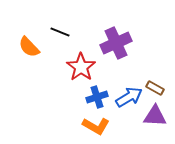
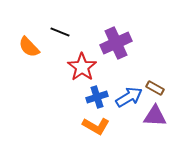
red star: moved 1 px right
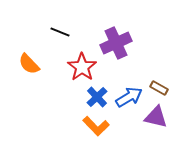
orange semicircle: moved 17 px down
brown rectangle: moved 4 px right
blue cross: rotated 25 degrees counterclockwise
purple triangle: moved 1 px right, 1 px down; rotated 10 degrees clockwise
orange L-shape: rotated 16 degrees clockwise
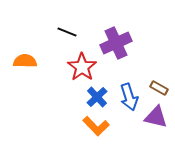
black line: moved 7 px right
orange semicircle: moved 4 px left, 3 px up; rotated 135 degrees clockwise
blue arrow: rotated 104 degrees clockwise
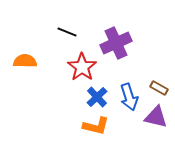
orange L-shape: rotated 32 degrees counterclockwise
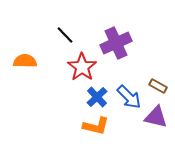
black line: moved 2 px left, 3 px down; rotated 24 degrees clockwise
brown rectangle: moved 1 px left, 2 px up
blue arrow: rotated 28 degrees counterclockwise
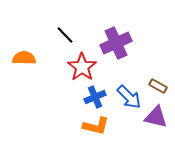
orange semicircle: moved 1 px left, 3 px up
blue cross: moved 2 px left; rotated 20 degrees clockwise
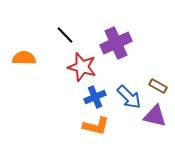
red star: rotated 20 degrees counterclockwise
purple triangle: moved 1 px left, 1 px up
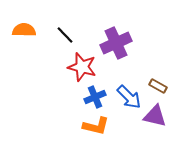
orange semicircle: moved 28 px up
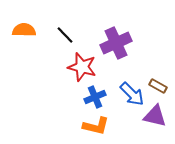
blue arrow: moved 3 px right, 3 px up
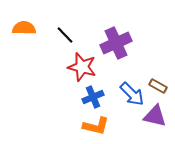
orange semicircle: moved 2 px up
blue cross: moved 2 px left
